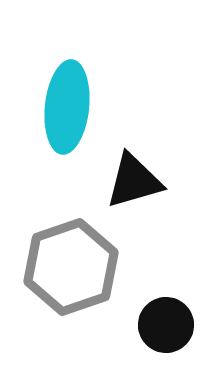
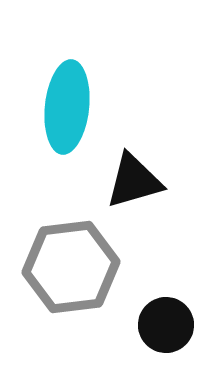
gray hexagon: rotated 12 degrees clockwise
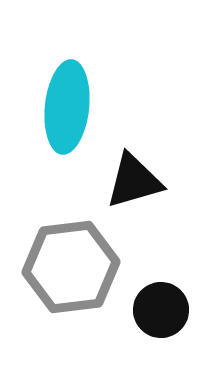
black circle: moved 5 px left, 15 px up
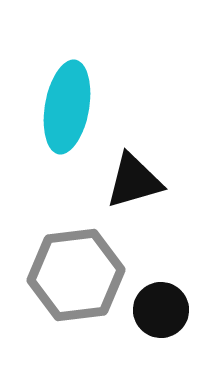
cyan ellipse: rotated 4 degrees clockwise
gray hexagon: moved 5 px right, 8 px down
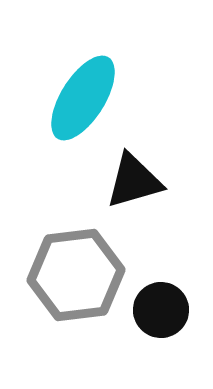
cyan ellipse: moved 16 px right, 9 px up; rotated 22 degrees clockwise
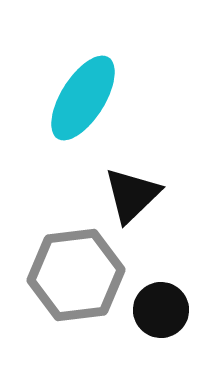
black triangle: moved 2 px left, 14 px down; rotated 28 degrees counterclockwise
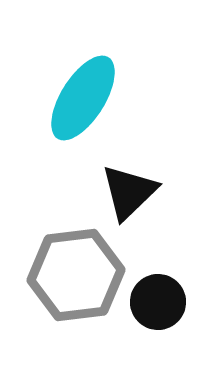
black triangle: moved 3 px left, 3 px up
black circle: moved 3 px left, 8 px up
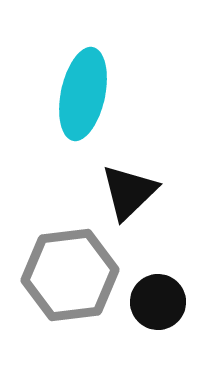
cyan ellipse: moved 4 px up; rotated 20 degrees counterclockwise
gray hexagon: moved 6 px left
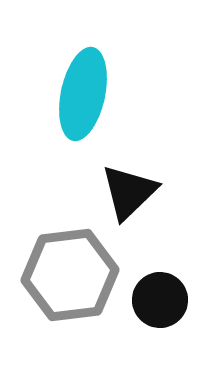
black circle: moved 2 px right, 2 px up
